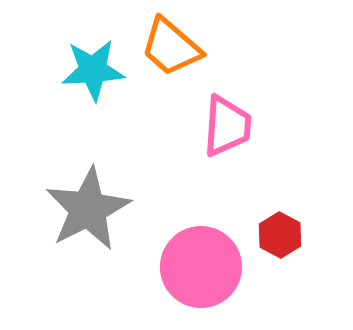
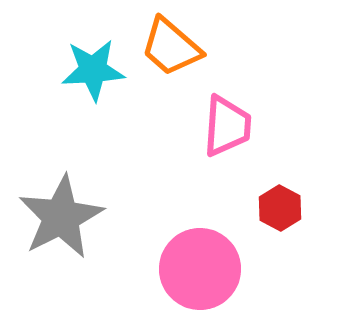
gray star: moved 27 px left, 8 px down
red hexagon: moved 27 px up
pink circle: moved 1 px left, 2 px down
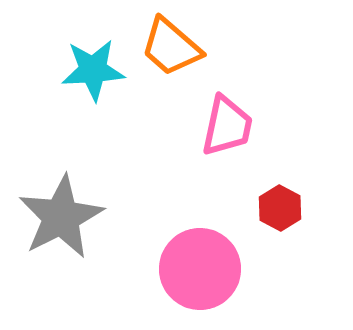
pink trapezoid: rotated 8 degrees clockwise
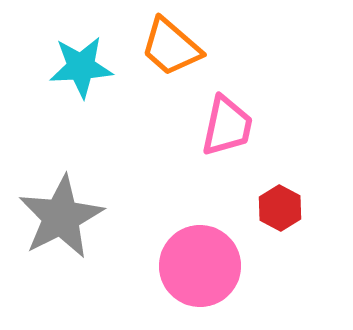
cyan star: moved 12 px left, 3 px up
pink circle: moved 3 px up
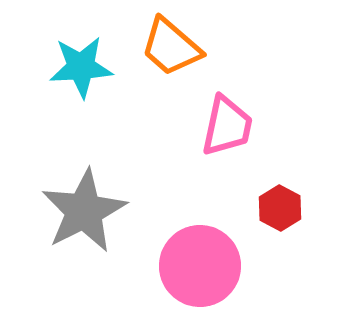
gray star: moved 23 px right, 6 px up
